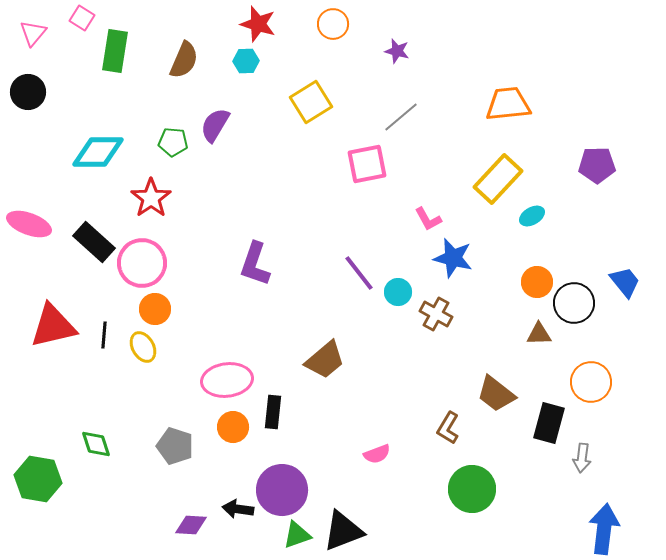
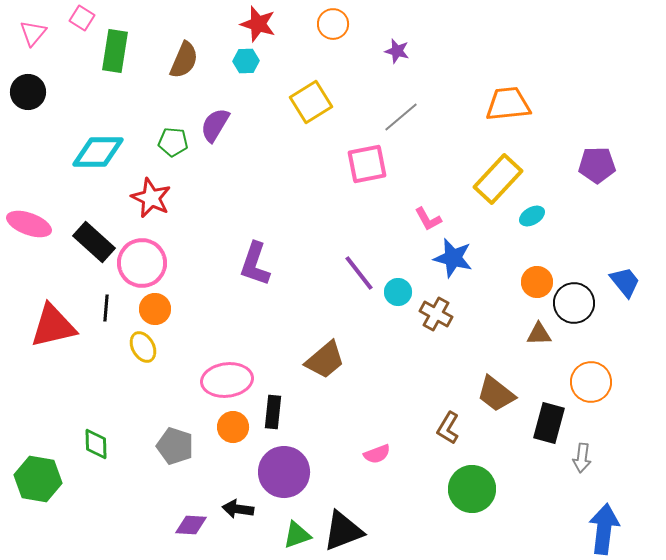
red star at (151, 198): rotated 12 degrees counterclockwise
black line at (104, 335): moved 2 px right, 27 px up
green diamond at (96, 444): rotated 16 degrees clockwise
purple circle at (282, 490): moved 2 px right, 18 px up
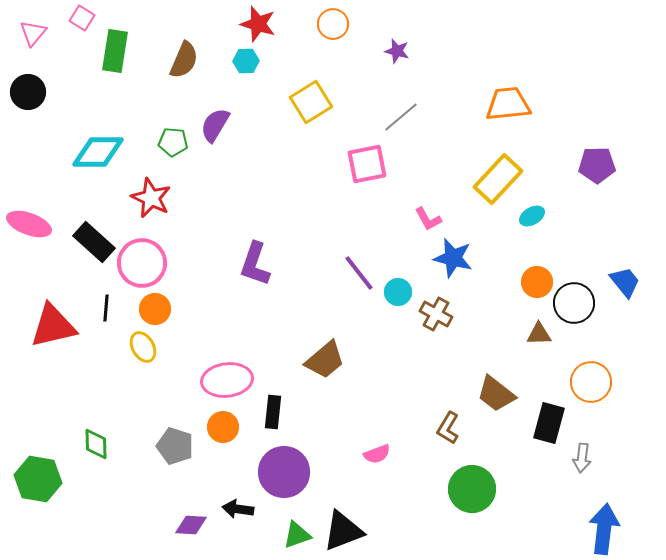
orange circle at (233, 427): moved 10 px left
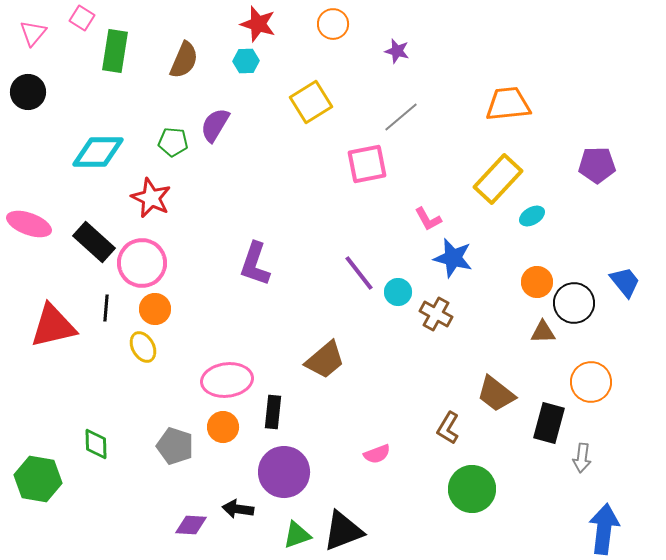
brown triangle at (539, 334): moved 4 px right, 2 px up
